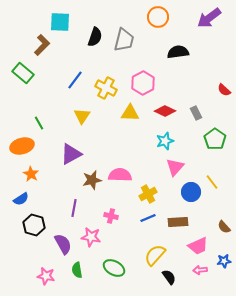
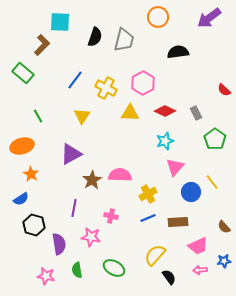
green line at (39, 123): moved 1 px left, 7 px up
brown star at (92, 180): rotated 18 degrees counterclockwise
purple semicircle at (63, 244): moved 4 px left; rotated 20 degrees clockwise
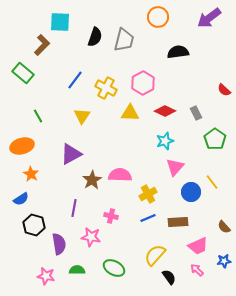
green semicircle at (77, 270): rotated 98 degrees clockwise
pink arrow at (200, 270): moved 3 px left; rotated 48 degrees clockwise
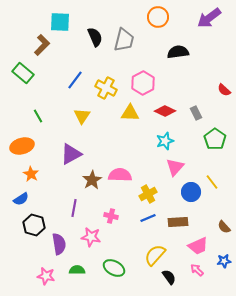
black semicircle at (95, 37): rotated 42 degrees counterclockwise
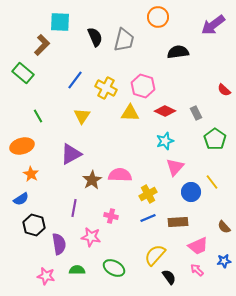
purple arrow at (209, 18): moved 4 px right, 7 px down
pink hexagon at (143, 83): moved 3 px down; rotated 15 degrees counterclockwise
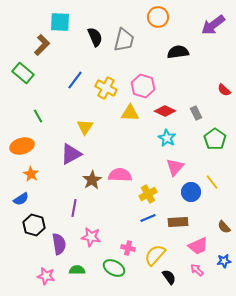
yellow triangle at (82, 116): moved 3 px right, 11 px down
cyan star at (165, 141): moved 2 px right, 3 px up; rotated 24 degrees counterclockwise
pink cross at (111, 216): moved 17 px right, 32 px down
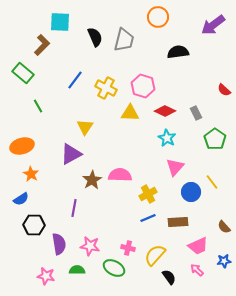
green line at (38, 116): moved 10 px up
black hexagon at (34, 225): rotated 15 degrees counterclockwise
pink star at (91, 237): moved 1 px left, 9 px down
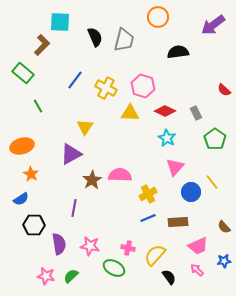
green semicircle at (77, 270): moved 6 px left, 6 px down; rotated 42 degrees counterclockwise
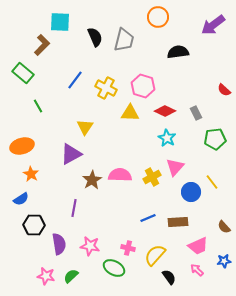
green pentagon at (215, 139): rotated 30 degrees clockwise
yellow cross at (148, 194): moved 4 px right, 17 px up
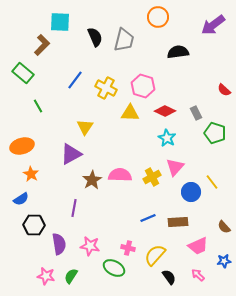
green pentagon at (215, 139): moved 6 px up; rotated 25 degrees clockwise
pink arrow at (197, 270): moved 1 px right, 5 px down
green semicircle at (71, 276): rotated 14 degrees counterclockwise
